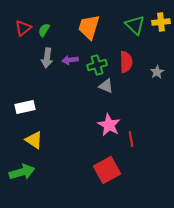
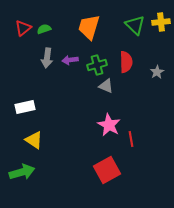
green semicircle: moved 1 px up; rotated 40 degrees clockwise
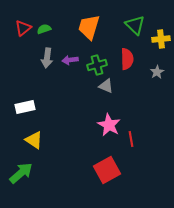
yellow cross: moved 17 px down
red semicircle: moved 1 px right, 3 px up
green arrow: moved 1 px left, 1 px down; rotated 25 degrees counterclockwise
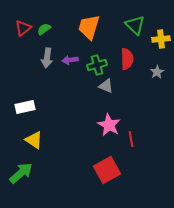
green semicircle: rotated 16 degrees counterclockwise
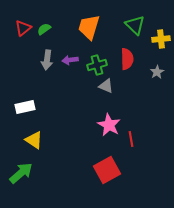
gray arrow: moved 2 px down
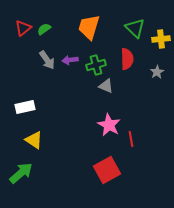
green triangle: moved 3 px down
gray arrow: rotated 42 degrees counterclockwise
green cross: moved 1 px left
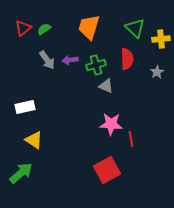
pink star: moved 2 px right, 1 px up; rotated 25 degrees counterclockwise
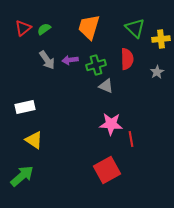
green arrow: moved 1 px right, 3 px down
